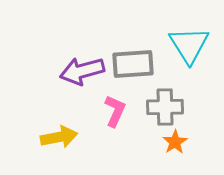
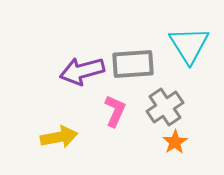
gray cross: rotated 33 degrees counterclockwise
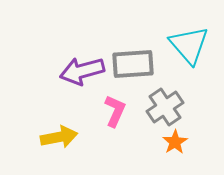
cyan triangle: rotated 9 degrees counterclockwise
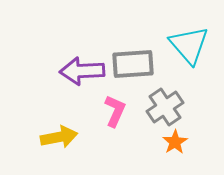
purple arrow: rotated 12 degrees clockwise
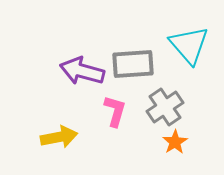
purple arrow: rotated 18 degrees clockwise
pink L-shape: rotated 8 degrees counterclockwise
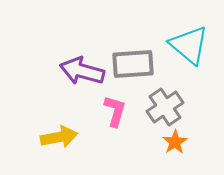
cyan triangle: rotated 9 degrees counterclockwise
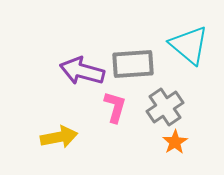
pink L-shape: moved 4 px up
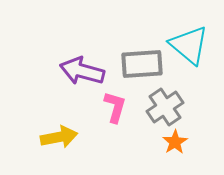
gray rectangle: moved 9 px right
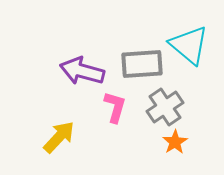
yellow arrow: rotated 36 degrees counterclockwise
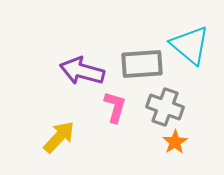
cyan triangle: moved 1 px right
gray cross: rotated 36 degrees counterclockwise
